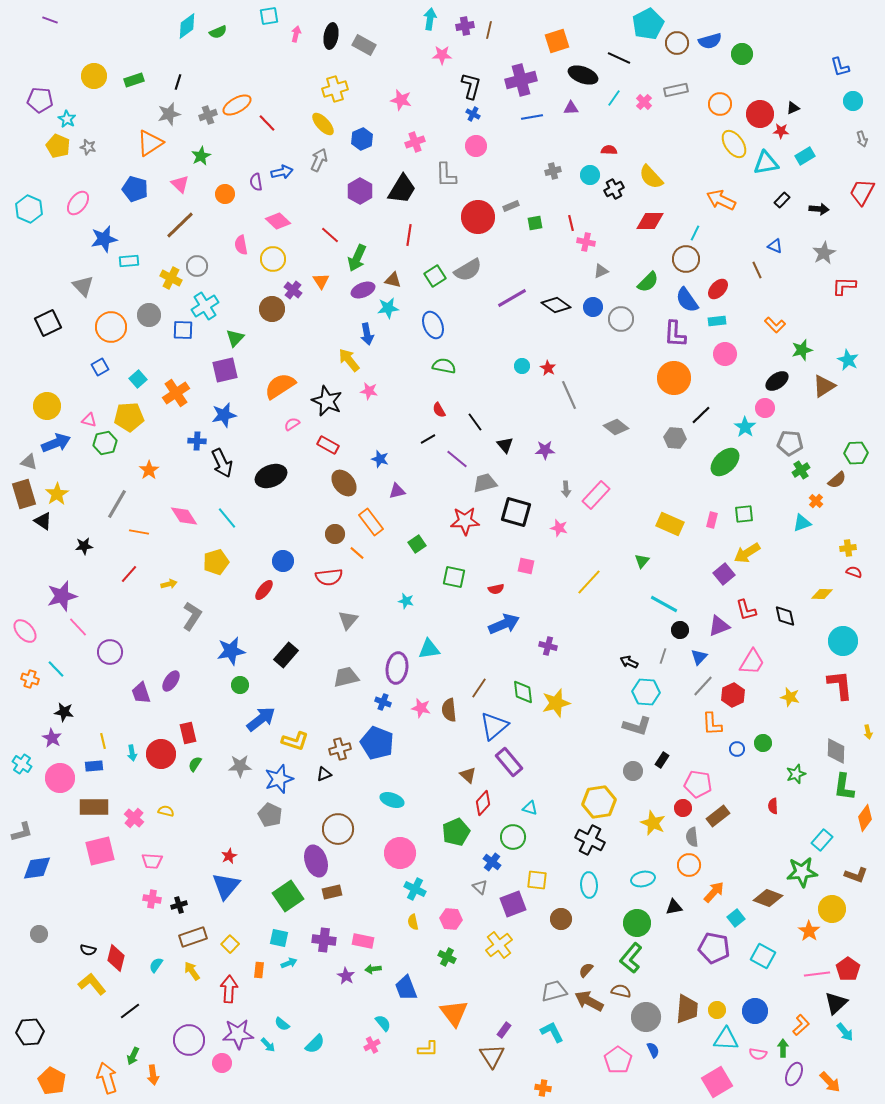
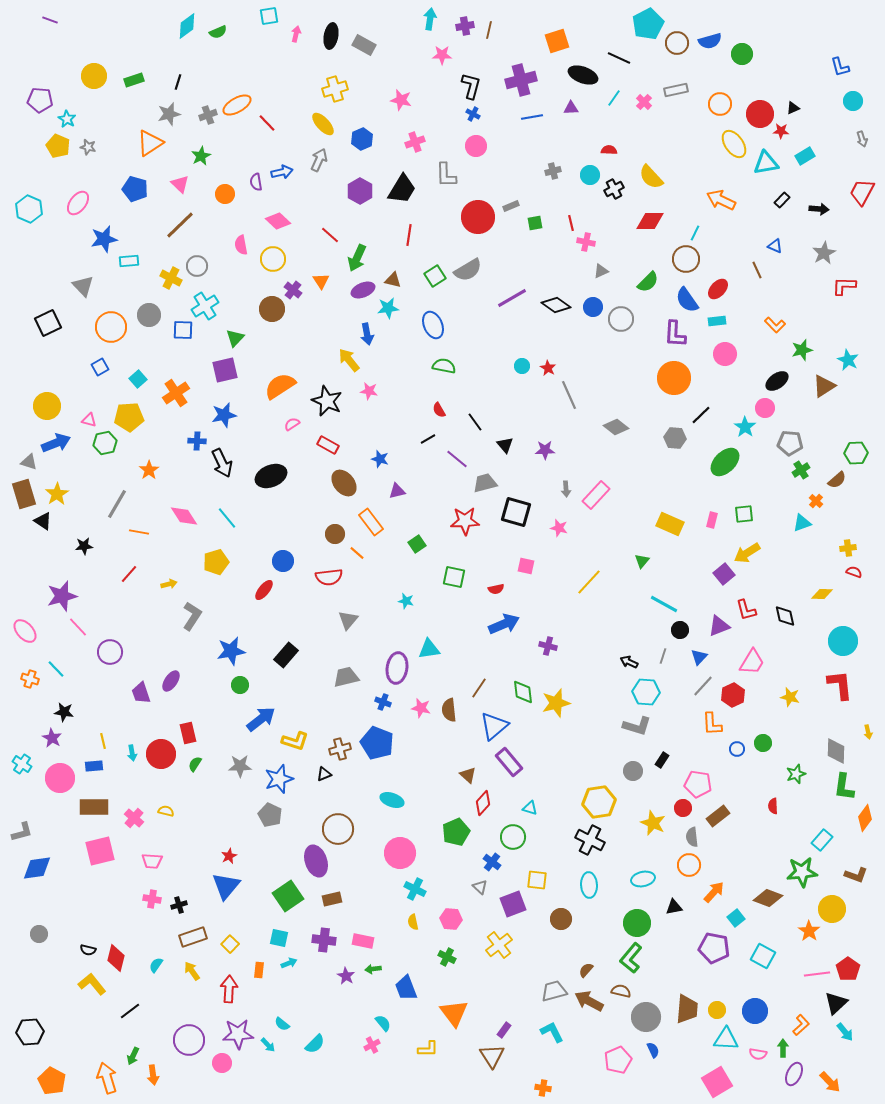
brown rectangle at (332, 892): moved 7 px down
pink pentagon at (618, 1060): rotated 12 degrees clockwise
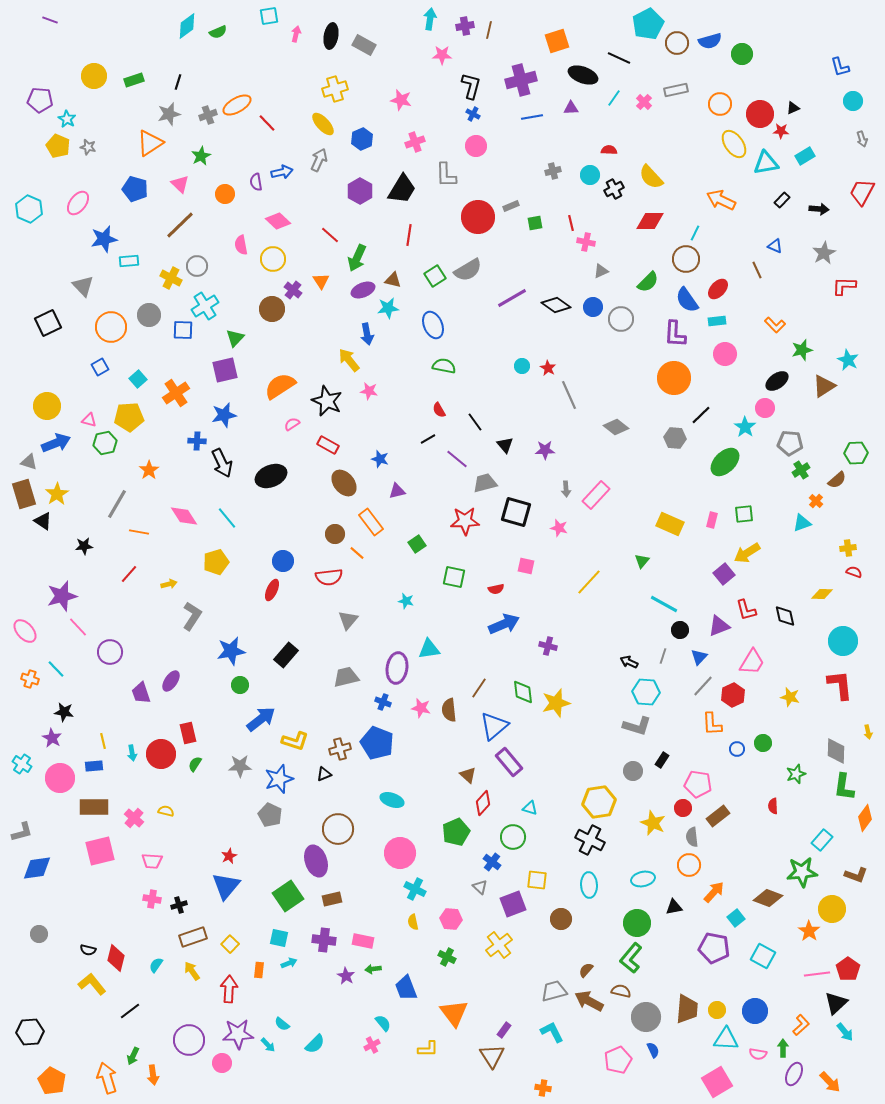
red ellipse at (264, 590): moved 8 px right; rotated 15 degrees counterclockwise
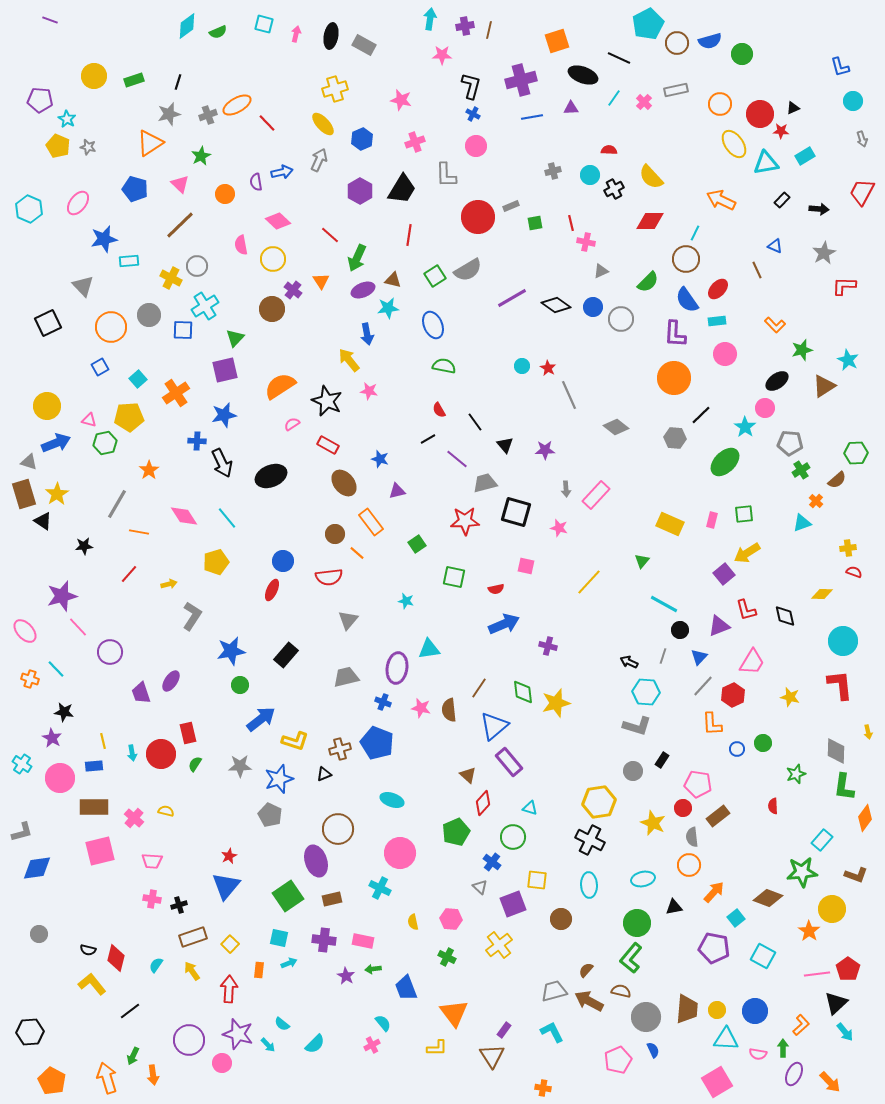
cyan square at (269, 16): moved 5 px left, 8 px down; rotated 24 degrees clockwise
cyan cross at (415, 889): moved 35 px left, 1 px up
purple star at (238, 1034): rotated 20 degrees clockwise
yellow L-shape at (428, 1049): moved 9 px right, 1 px up
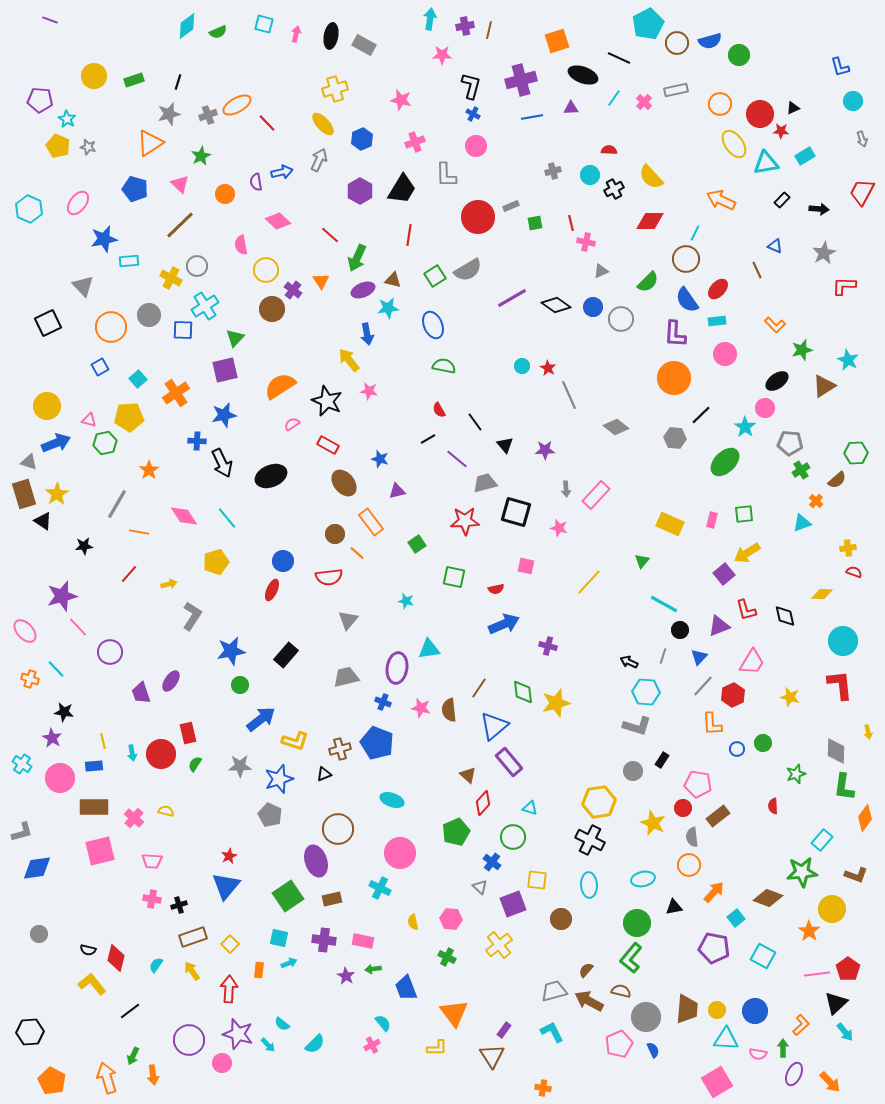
green circle at (742, 54): moved 3 px left, 1 px down
yellow circle at (273, 259): moved 7 px left, 11 px down
pink pentagon at (618, 1060): moved 1 px right, 16 px up
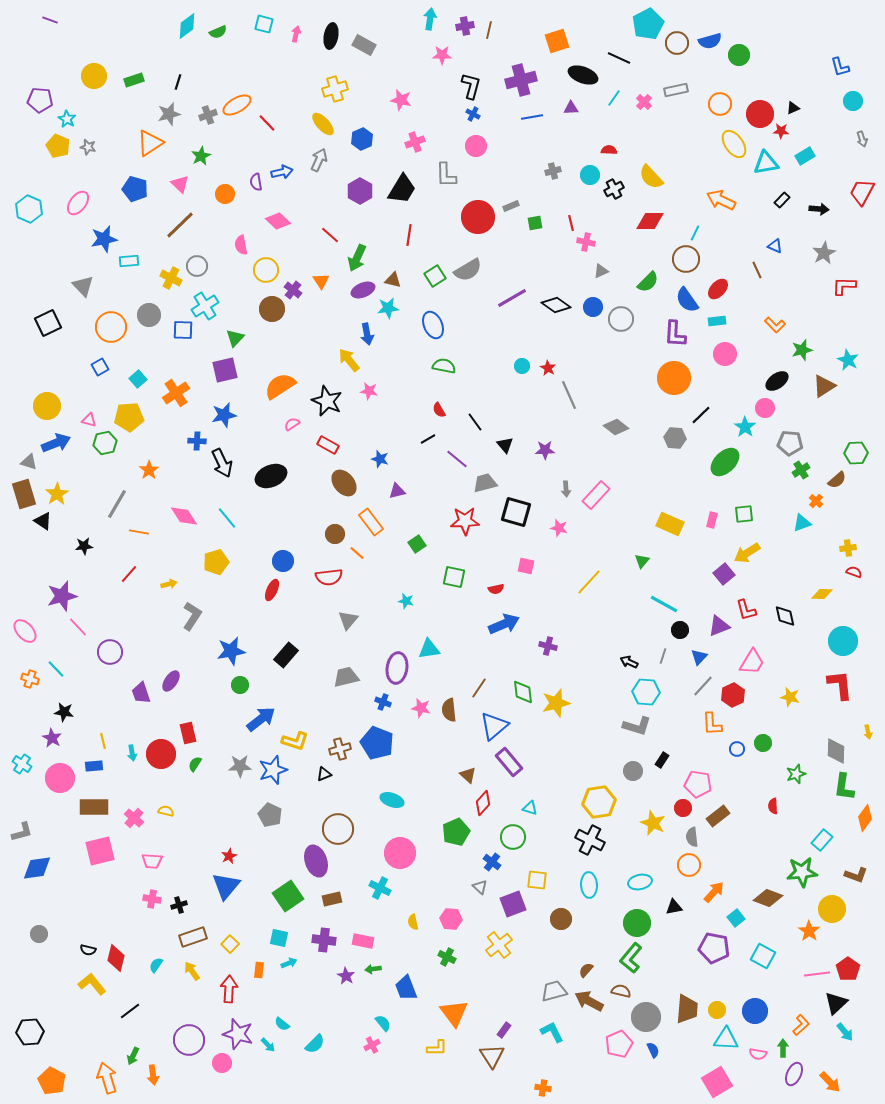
blue star at (279, 779): moved 6 px left, 9 px up
cyan ellipse at (643, 879): moved 3 px left, 3 px down
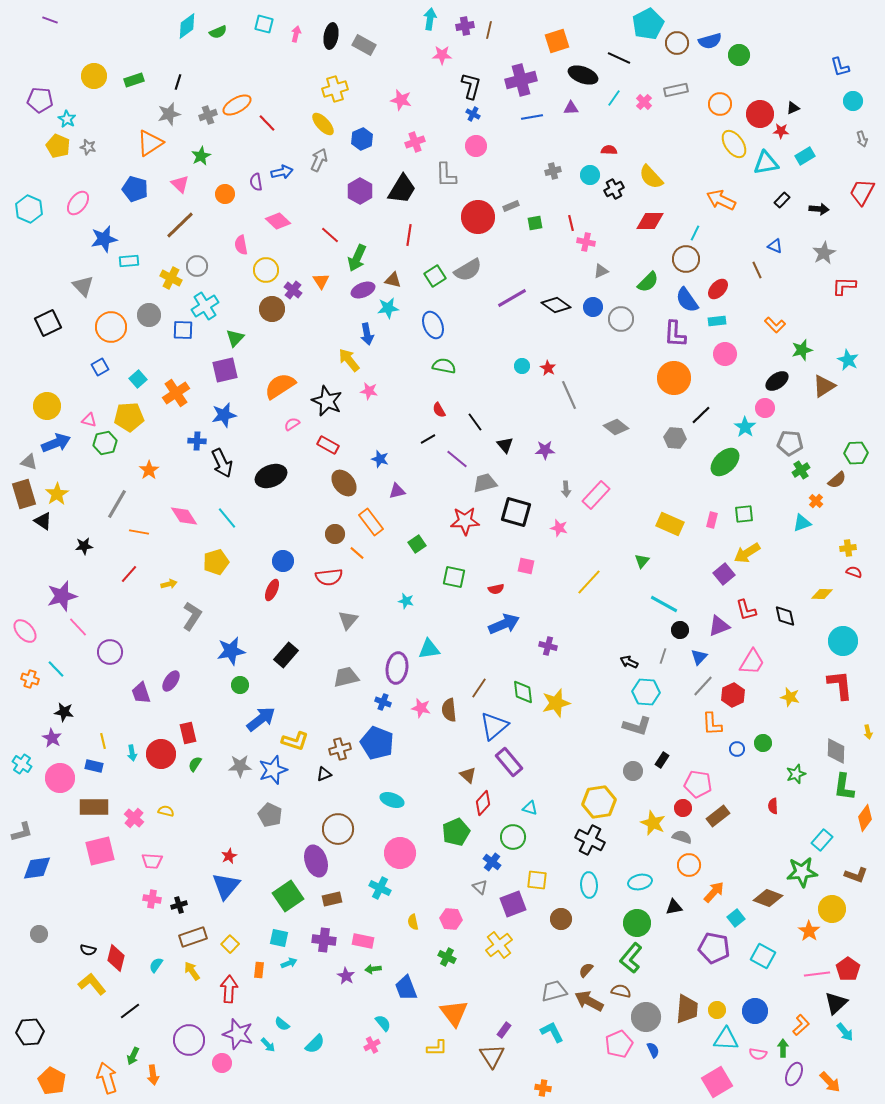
blue rectangle at (94, 766): rotated 18 degrees clockwise
gray semicircle at (692, 837): moved 10 px left; rotated 114 degrees clockwise
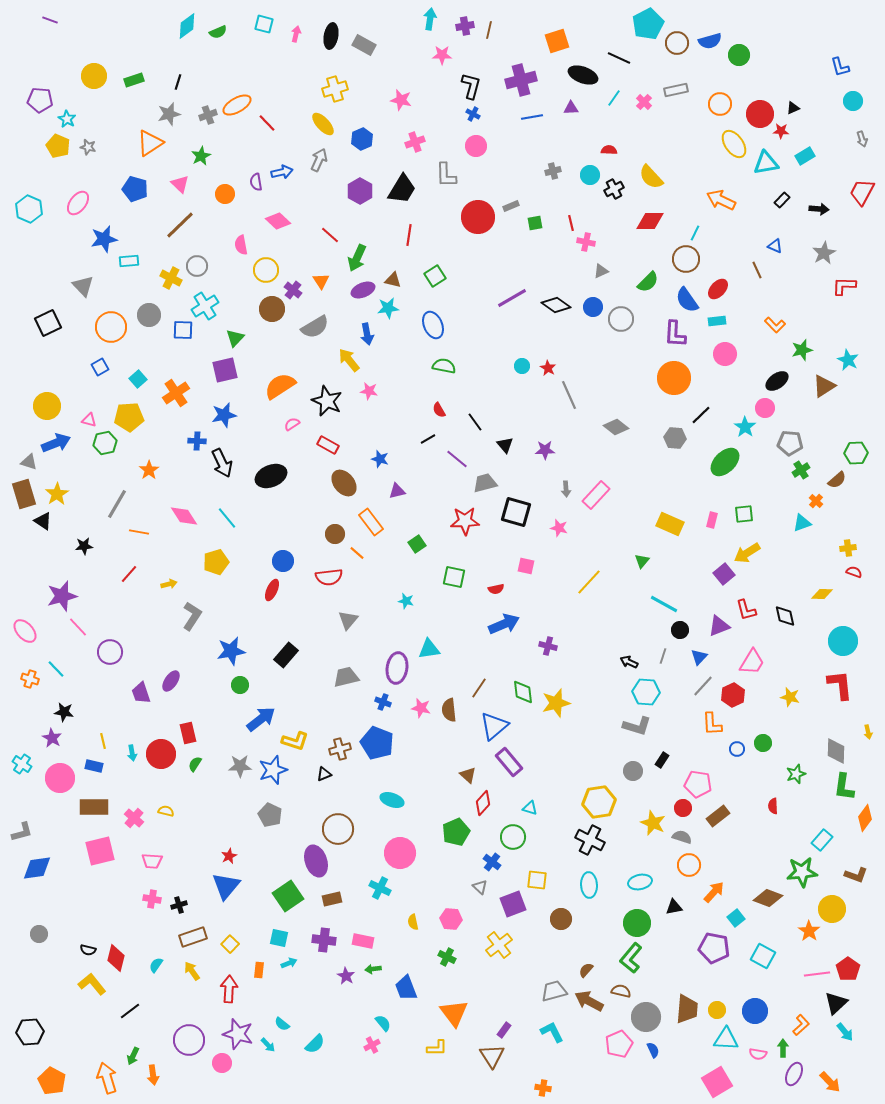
gray semicircle at (468, 270): moved 153 px left, 57 px down
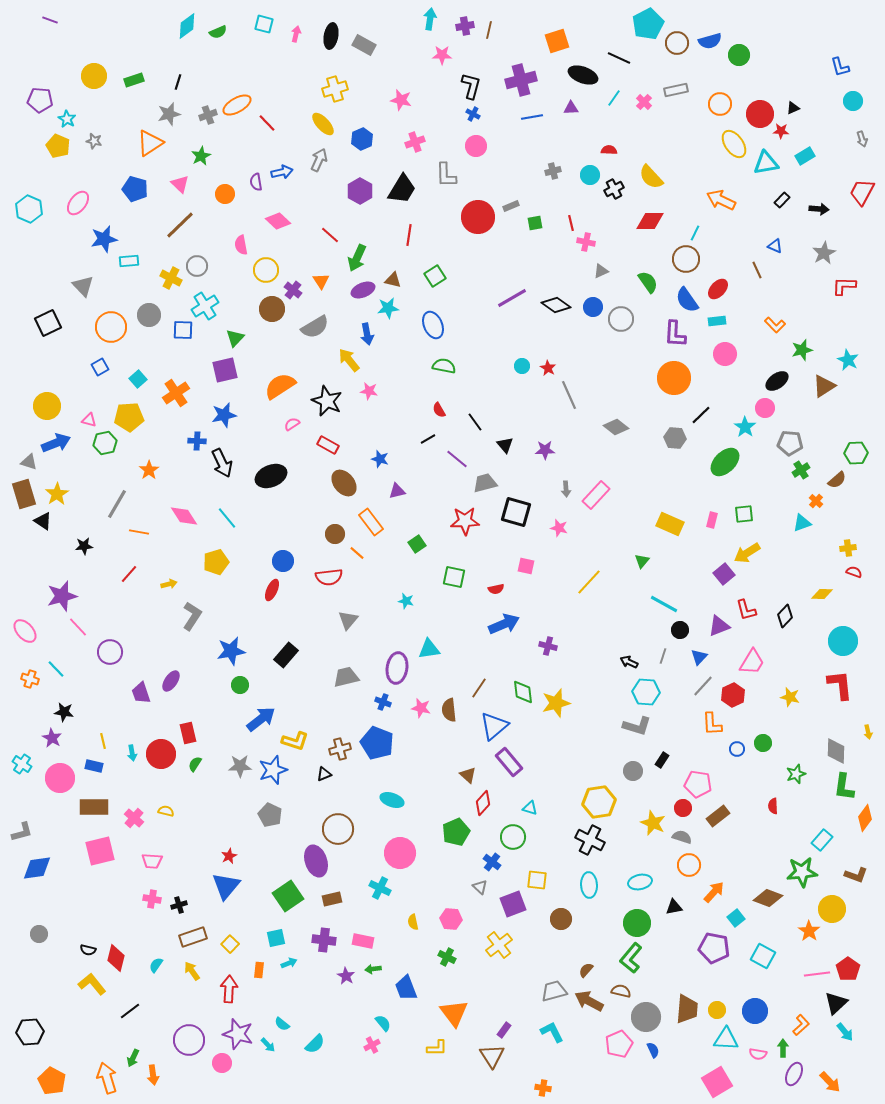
gray star at (88, 147): moved 6 px right, 6 px up
green semicircle at (648, 282): rotated 80 degrees counterclockwise
black diamond at (785, 616): rotated 55 degrees clockwise
cyan square at (279, 938): moved 3 px left; rotated 24 degrees counterclockwise
green arrow at (133, 1056): moved 2 px down
